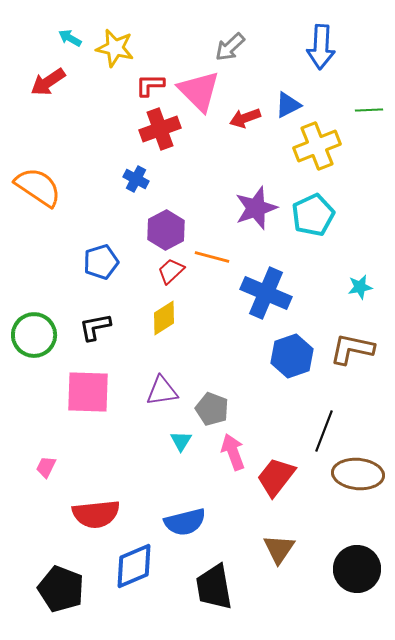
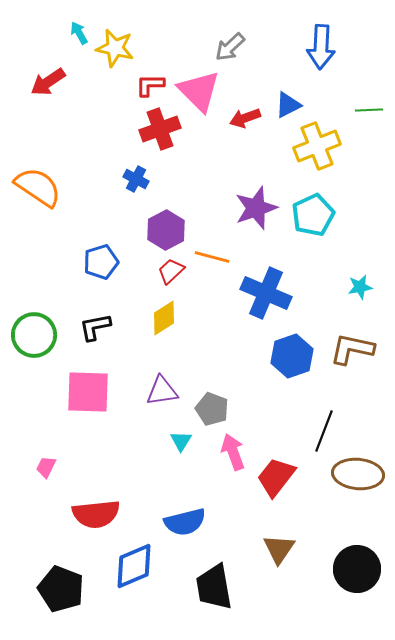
cyan arrow at (70, 38): moved 9 px right, 5 px up; rotated 30 degrees clockwise
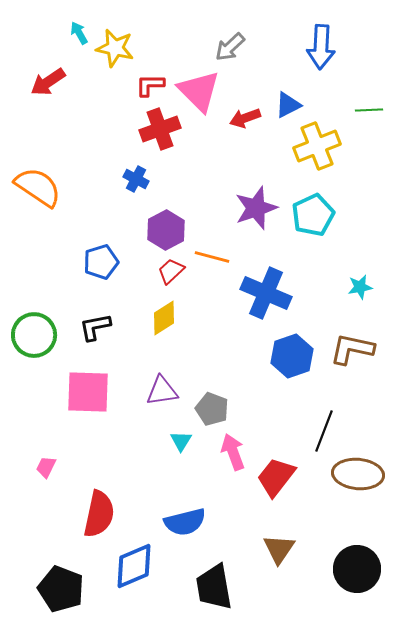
red semicircle at (96, 514): moved 3 px right; rotated 72 degrees counterclockwise
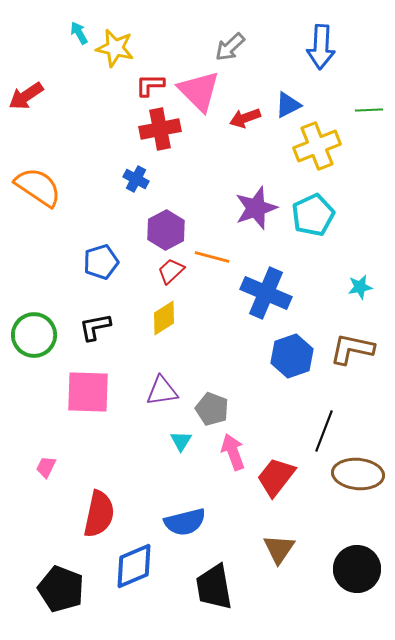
red arrow at (48, 82): moved 22 px left, 14 px down
red cross at (160, 129): rotated 9 degrees clockwise
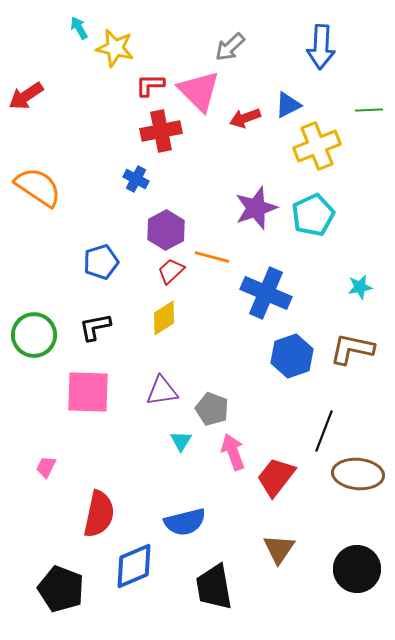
cyan arrow at (79, 33): moved 5 px up
red cross at (160, 129): moved 1 px right, 2 px down
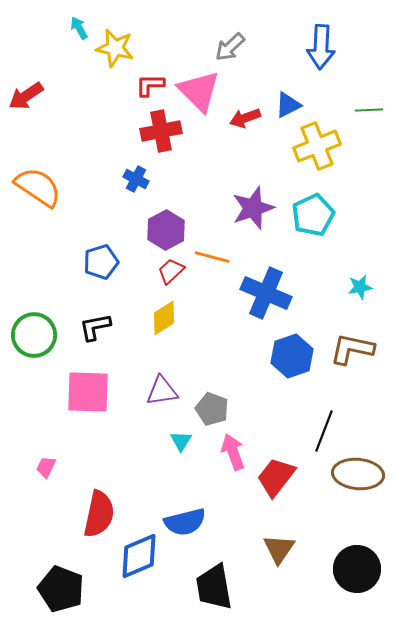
purple star at (256, 208): moved 3 px left
blue diamond at (134, 566): moved 5 px right, 10 px up
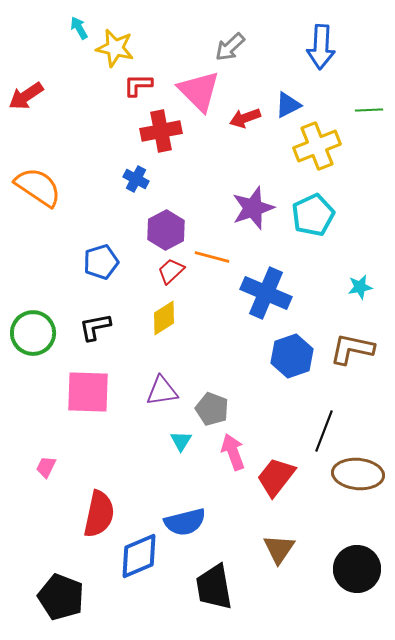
red L-shape at (150, 85): moved 12 px left
green circle at (34, 335): moved 1 px left, 2 px up
black pentagon at (61, 589): moved 8 px down
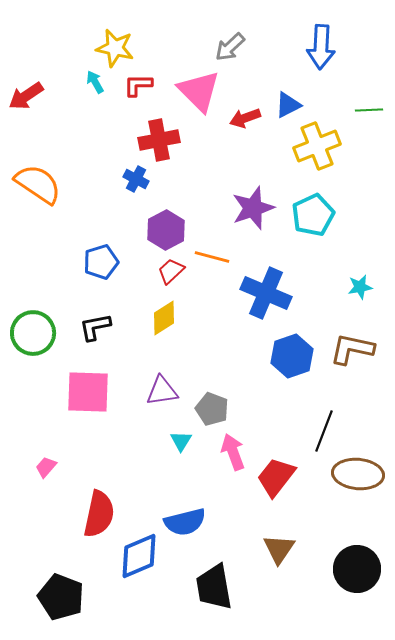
cyan arrow at (79, 28): moved 16 px right, 54 px down
red cross at (161, 131): moved 2 px left, 9 px down
orange semicircle at (38, 187): moved 3 px up
pink trapezoid at (46, 467): rotated 15 degrees clockwise
